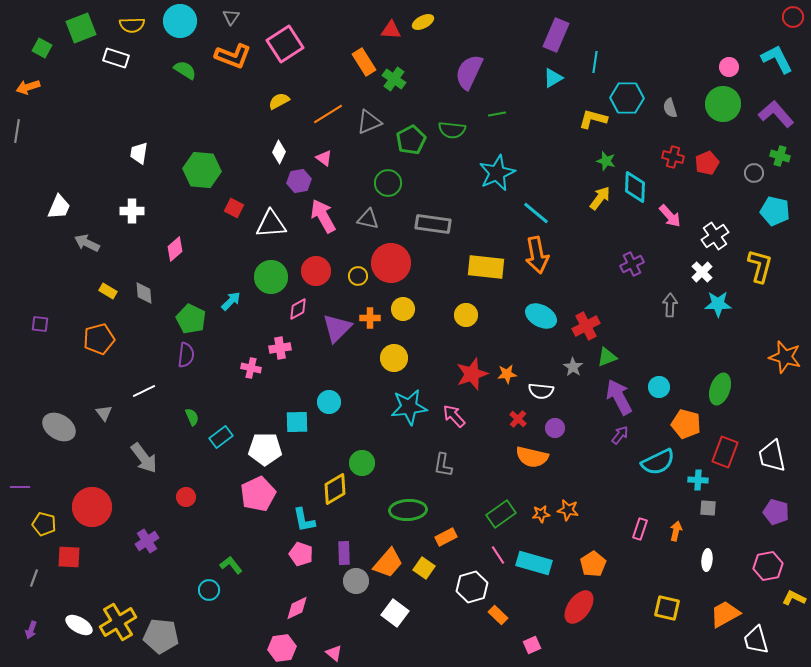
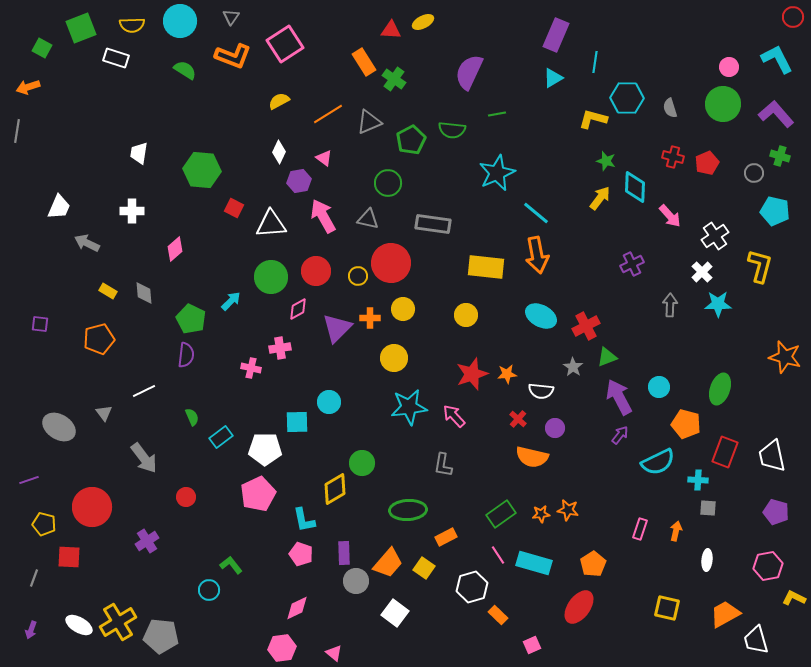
purple line at (20, 487): moved 9 px right, 7 px up; rotated 18 degrees counterclockwise
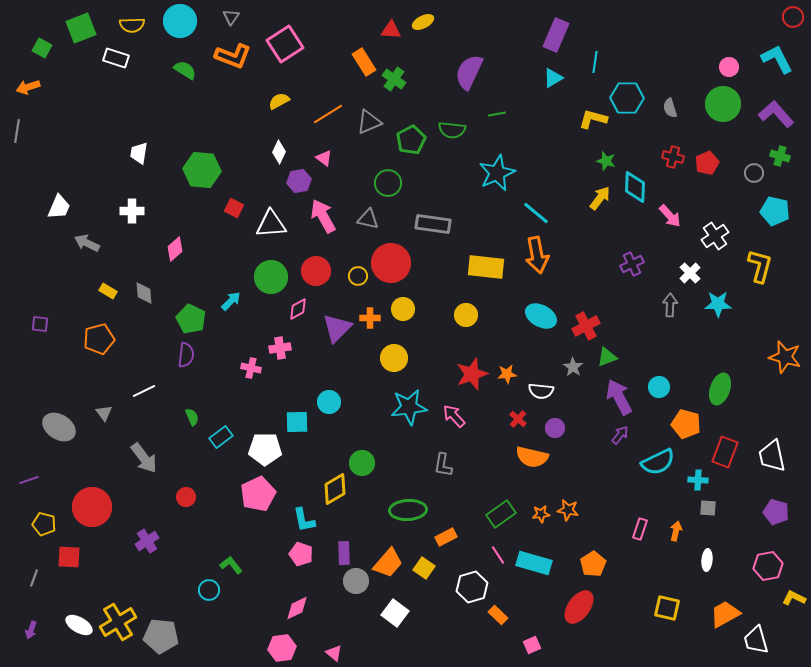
white cross at (702, 272): moved 12 px left, 1 px down
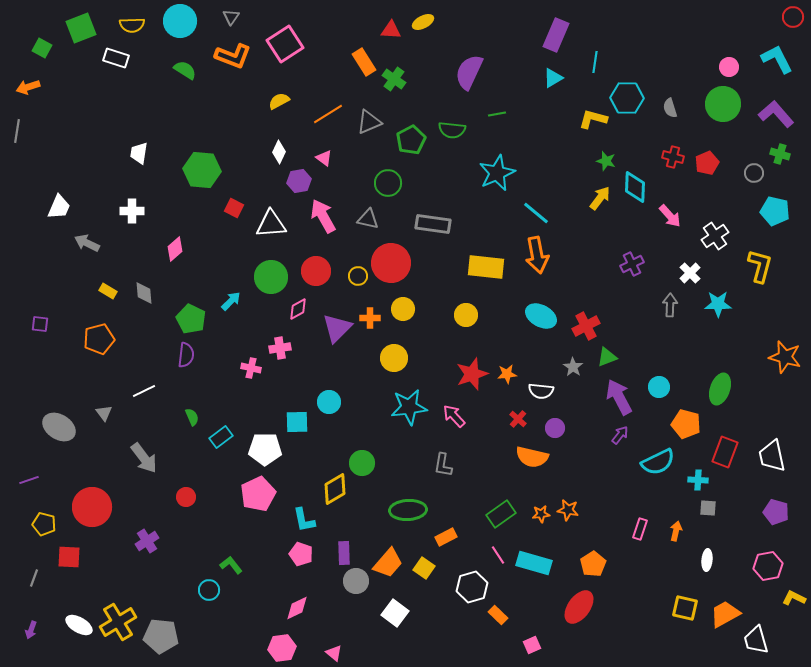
green cross at (780, 156): moved 2 px up
yellow square at (667, 608): moved 18 px right
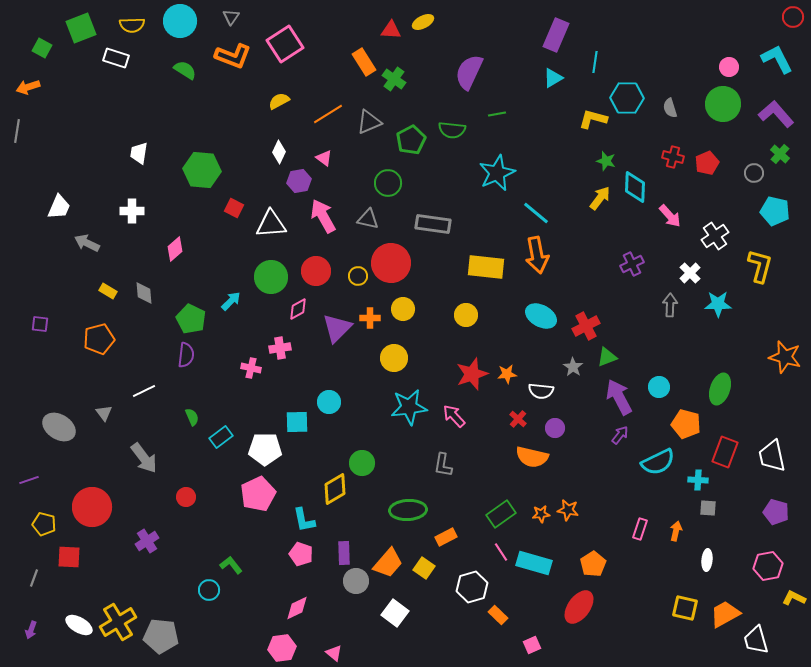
green cross at (780, 154): rotated 24 degrees clockwise
pink line at (498, 555): moved 3 px right, 3 px up
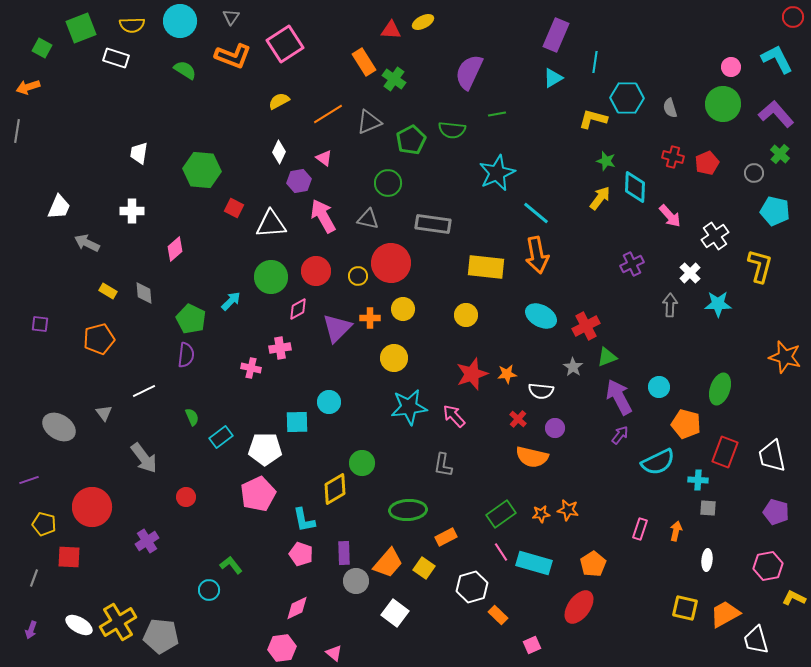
pink circle at (729, 67): moved 2 px right
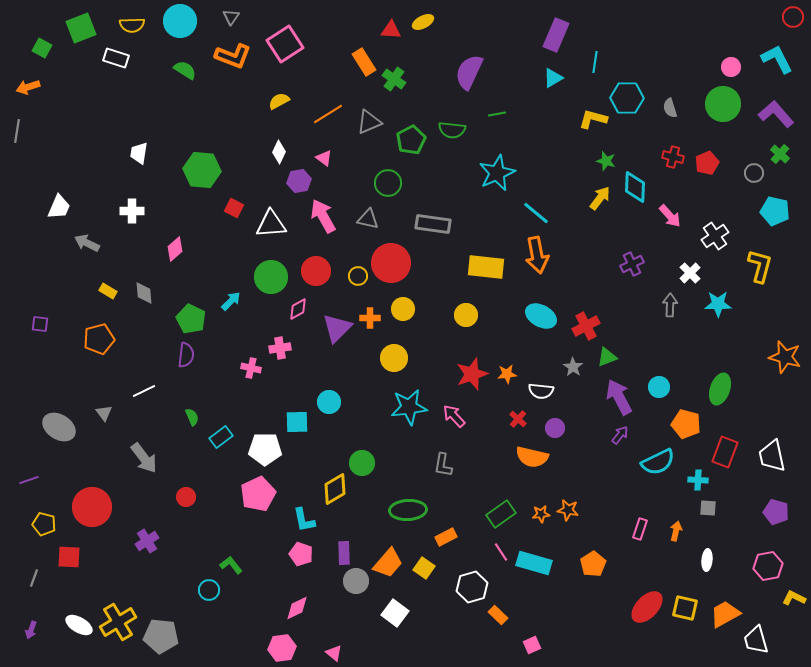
red ellipse at (579, 607): moved 68 px right; rotated 8 degrees clockwise
